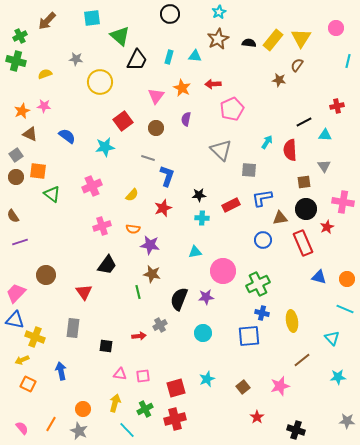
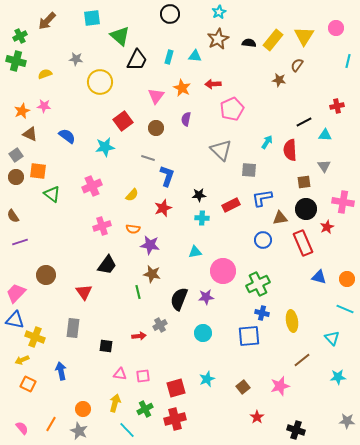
yellow triangle at (301, 38): moved 3 px right, 2 px up
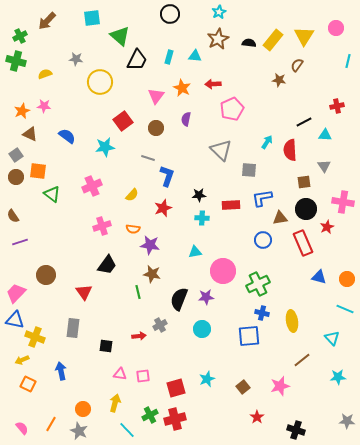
red rectangle at (231, 205): rotated 24 degrees clockwise
cyan circle at (203, 333): moved 1 px left, 4 px up
green cross at (145, 409): moved 5 px right, 6 px down
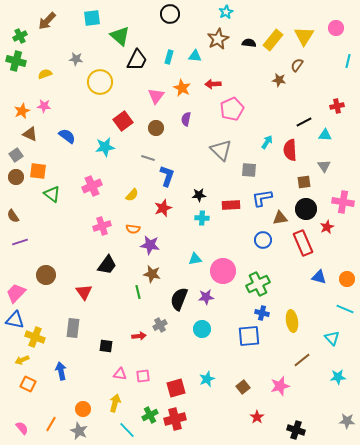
cyan star at (219, 12): moved 7 px right
cyan triangle at (195, 252): moved 7 px down
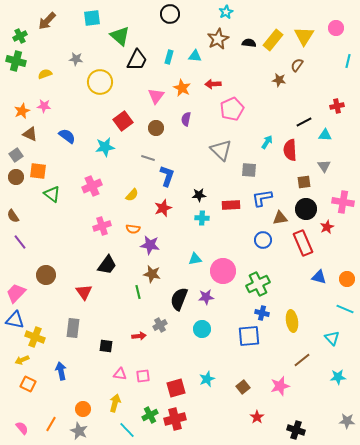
purple line at (20, 242): rotated 70 degrees clockwise
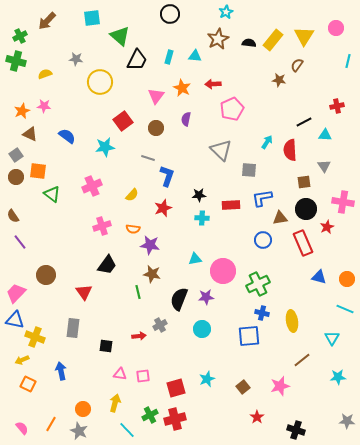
cyan triangle at (332, 338): rotated 14 degrees clockwise
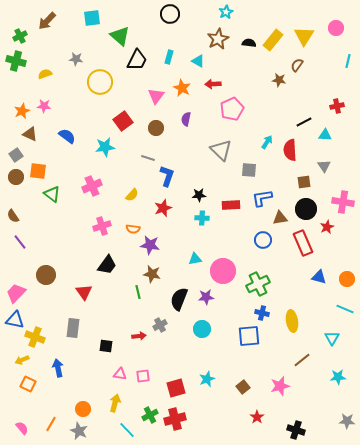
cyan triangle at (195, 56): moved 3 px right, 5 px down; rotated 24 degrees clockwise
blue arrow at (61, 371): moved 3 px left, 3 px up
